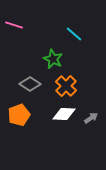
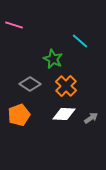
cyan line: moved 6 px right, 7 px down
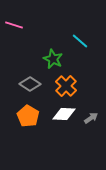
orange pentagon: moved 9 px right, 1 px down; rotated 20 degrees counterclockwise
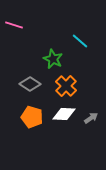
orange pentagon: moved 4 px right, 1 px down; rotated 15 degrees counterclockwise
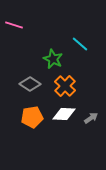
cyan line: moved 3 px down
orange cross: moved 1 px left
orange pentagon: rotated 25 degrees counterclockwise
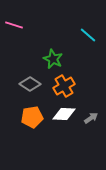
cyan line: moved 8 px right, 9 px up
orange cross: moved 1 px left; rotated 15 degrees clockwise
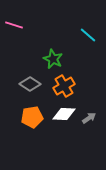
gray arrow: moved 2 px left
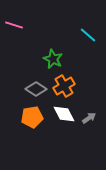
gray diamond: moved 6 px right, 5 px down
white diamond: rotated 60 degrees clockwise
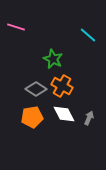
pink line: moved 2 px right, 2 px down
orange cross: moved 2 px left; rotated 30 degrees counterclockwise
gray arrow: rotated 32 degrees counterclockwise
